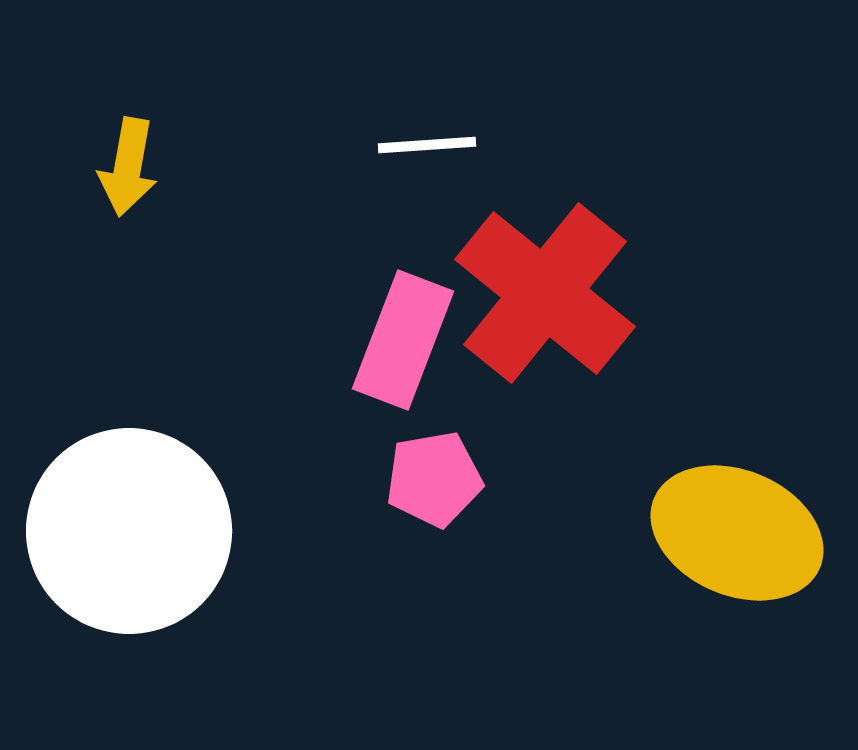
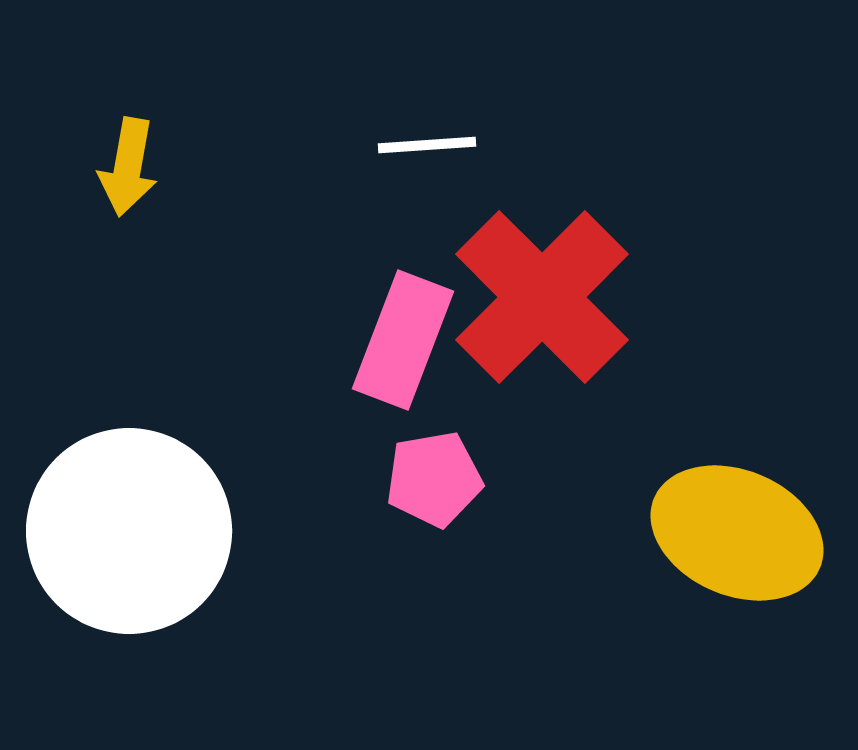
red cross: moved 3 px left, 4 px down; rotated 6 degrees clockwise
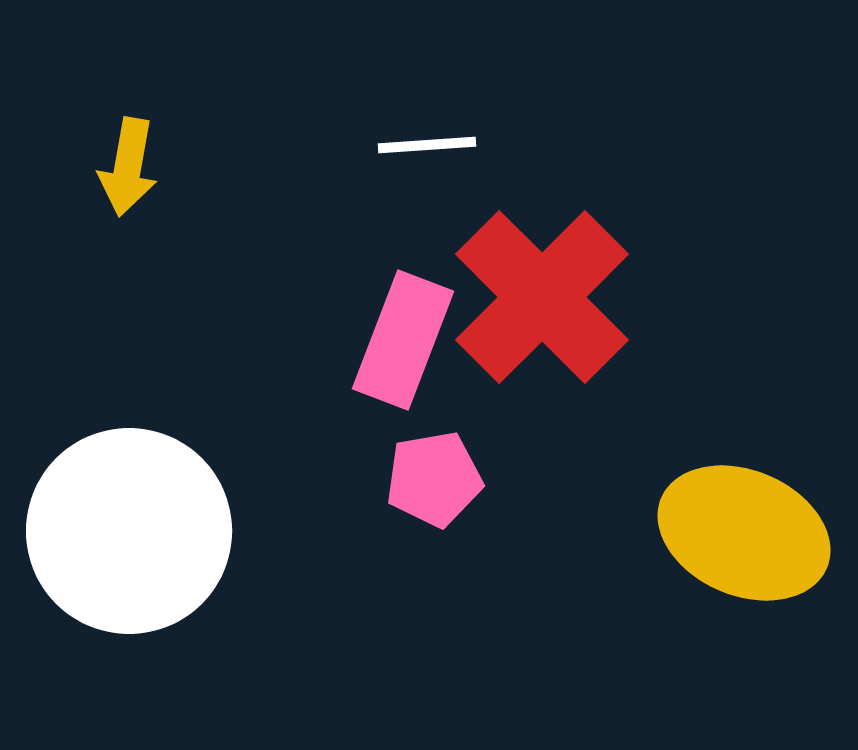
yellow ellipse: moved 7 px right
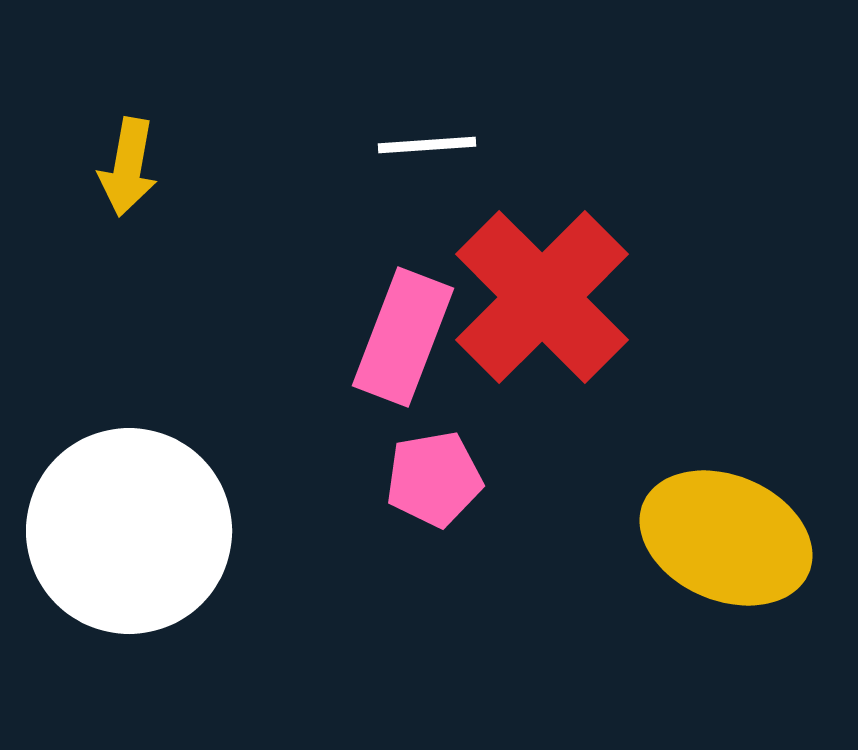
pink rectangle: moved 3 px up
yellow ellipse: moved 18 px left, 5 px down
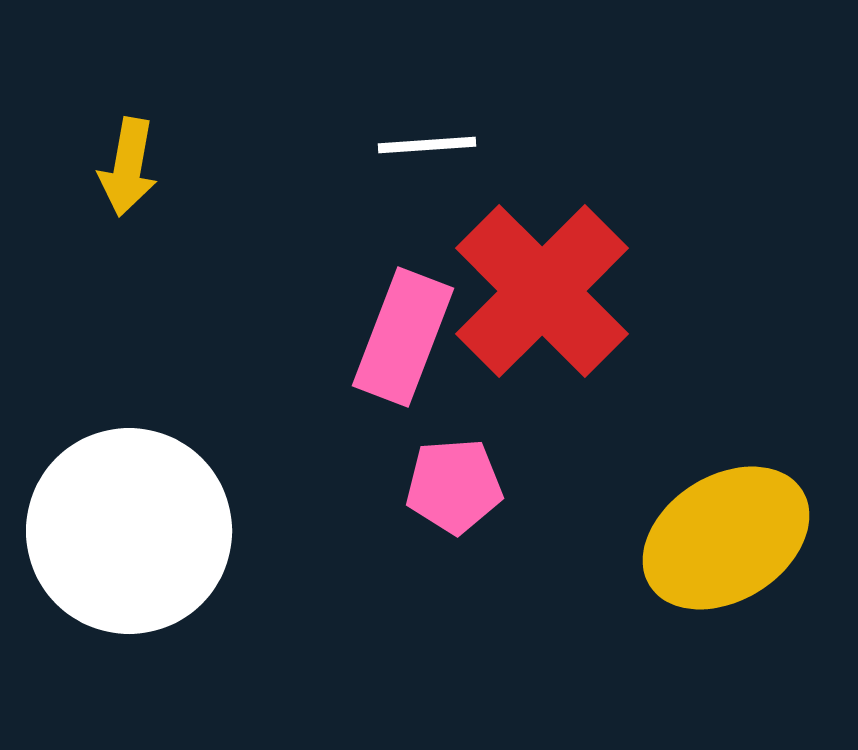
red cross: moved 6 px up
pink pentagon: moved 20 px right, 7 px down; rotated 6 degrees clockwise
yellow ellipse: rotated 55 degrees counterclockwise
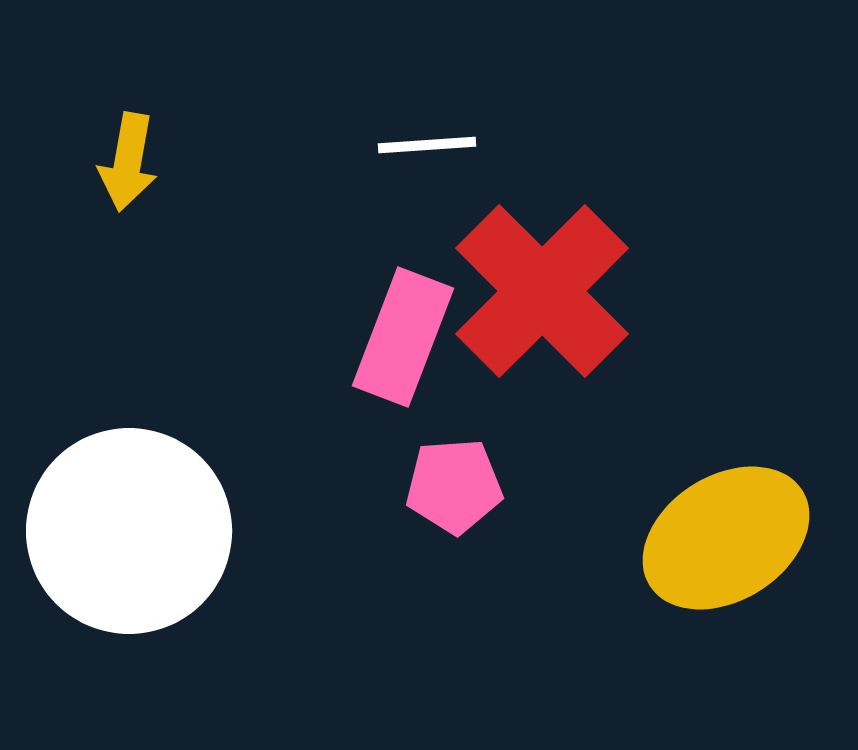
yellow arrow: moved 5 px up
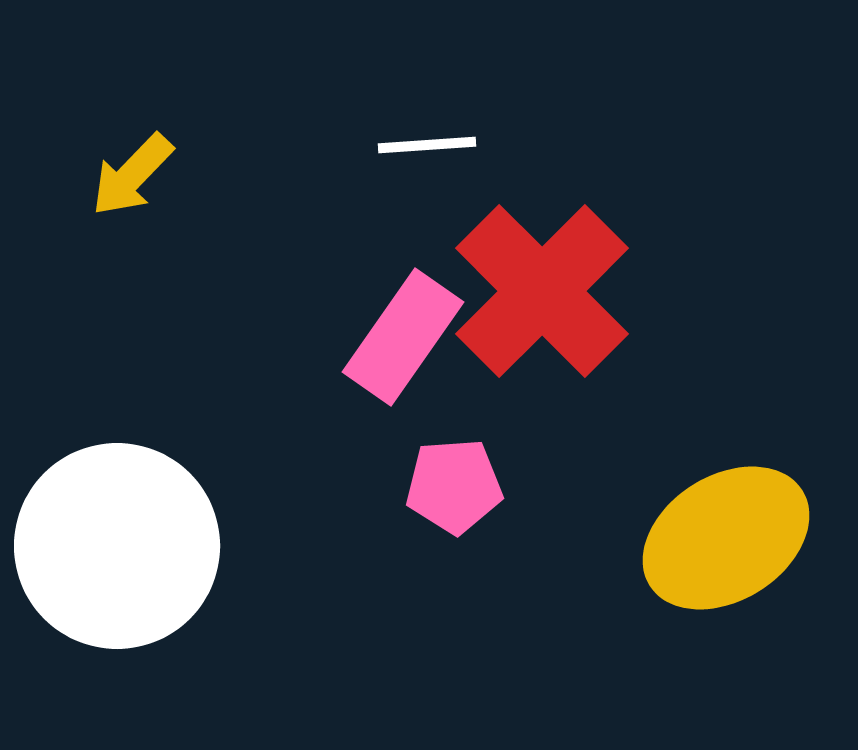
yellow arrow: moved 4 px right, 13 px down; rotated 34 degrees clockwise
pink rectangle: rotated 14 degrees clockwise
white circle: moved 12 px left, 15 px down
